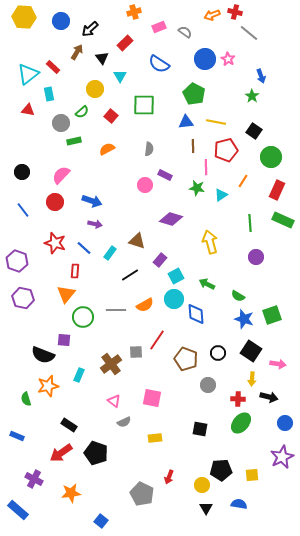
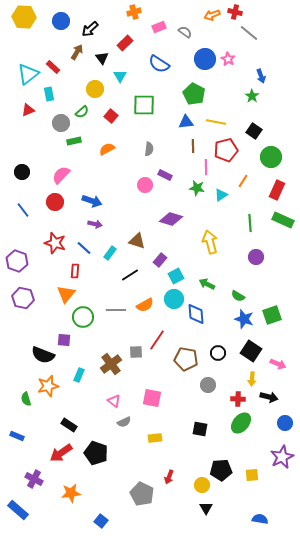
red triangle at (28, 110): rotated 32 degrees counterclockwise
brown pentagon at (186, 359): rotated 10 degrees counterclockwise
pink arrow at (278, 364): rotated 14 degrees clockwise
blue semicircle at (239, 504): moved 21 px right, 15 px down
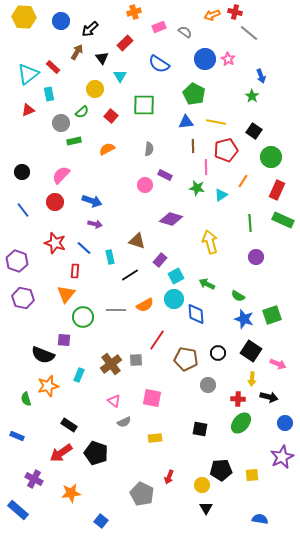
cyan rectangle at (110, 253): moved 4 px down; rotated 48 degrees counterclockwise
gray square at (136, 352): moved 8 px down
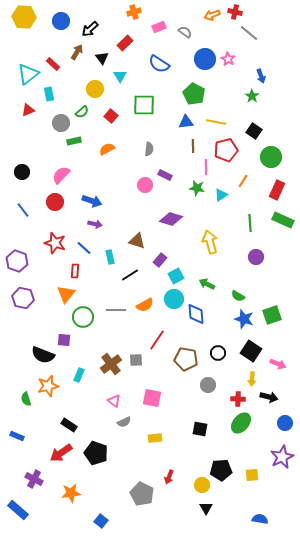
red rectangle at (53, 67): moved 3 px up
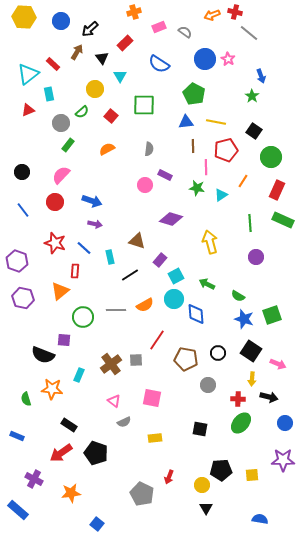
green rectangle at (74, 141): moved 6 px left, 4 px down; rotated 40 degrees counterclockwise
orange triangle at (66, 294): moved 6 px left, 3 px up; rotated 12 degrees clockwise
orange star at (48, 386): moved 4 px right, 3 px down; rotated 20 degrees clockwise
purple star at (282, 457): moved 1 px right, 3 px down; rotated 25 degrees clockwise
blue square at (101, 521): moved 4 px left, 3 px down
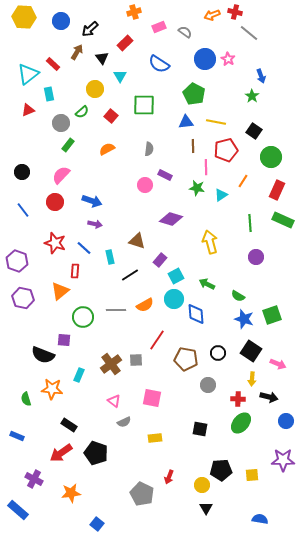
blue circle at (285, 423): moved 1 px right, 2 px up
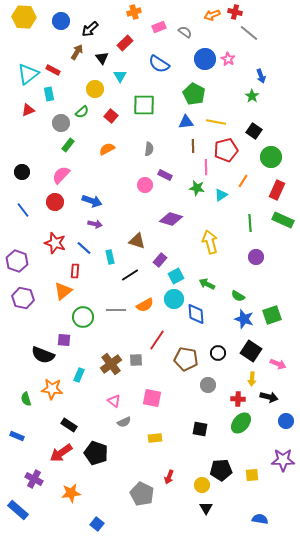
red rectangle at (53, 64): moved 6 px down; rotated 16 degrees counterclockwise
orange triangle at (60, 291): moved 3 px right
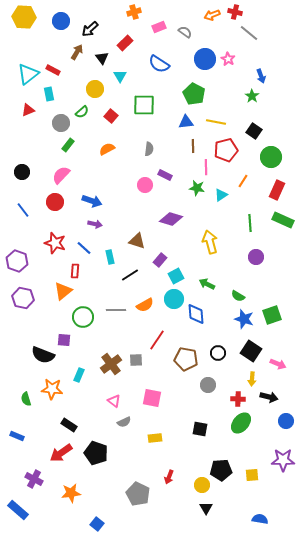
gray pentagon at (142, 494): moved 4 px left
